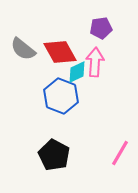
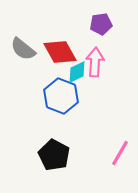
purple pentagon: moved 4 px up
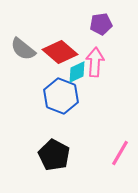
red diamond: rotated 20 degrees counterclockwise
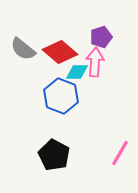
purple pentagon: moved 13 px down; rotated 10 degrees counterclockwise
cyan diamond: rotated 25 degrees clockwise
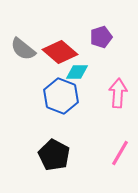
pink arrow: moved 23 px right, 31 px down
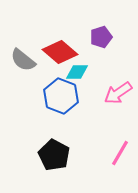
gray semicircle: moved 11 px down
pink arrow: rotated 128 degrees counterclockwise
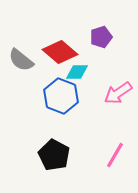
gray semicircle: moved 2 px left
pink line: moved 5 px left, 2 px down
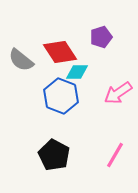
red diamond: rotated 16 degrees clockwise
